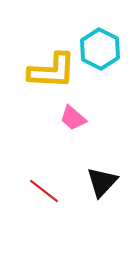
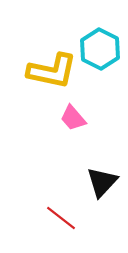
yellow L-shape: rotated 9 degrees clockwise
pink trapezoid: rotated 8 degrees clockwise
red line: moved 17 px right, 27 px down
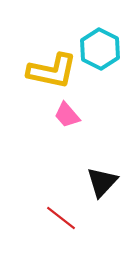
pink trapezoid: moved 6 px left, 3 px up
